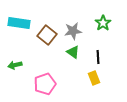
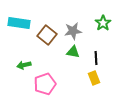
green triangle: rotated 24 degrees counterclockwise
black line: moved 2 px left, 1 px down
green arrow: moved 9 px right
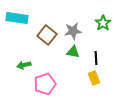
cyan rectangle: moved 2 px left, 5 px up
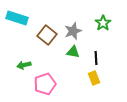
cyan rectangle: rotated 10 degrees clockwise
gray star: rotated 12 degrees counterclockwise
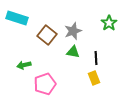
green star: moved 6 px right
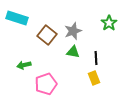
pink pentagon: moved 1 px right
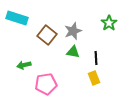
pink pentagon: rotated 10 degrees clockwise
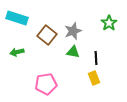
green arrow: moved 7 px left, 13 px up
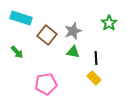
cyan rectangle: moved 4 px right
green arrow: rotated 120 degrees counterclockwise
yellow rectangle: rotated 24 degrees counterclockwise
